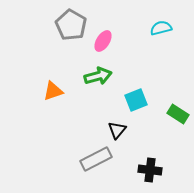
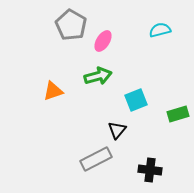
cyan semicircle: moved 1 px left, 2 px down
green rectangle: rotated 50 degrees counterclockwise
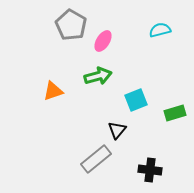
green rectangle: moved 3 px left, 1 px up
gray rectangle: rotated 12 degrees counterclockwise
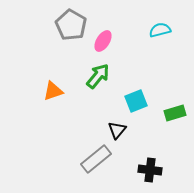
green arrow: rotated 36 degrees counterclockwise
cyan square: moved 1 px down
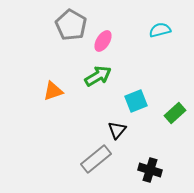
green arrow: rotated 20 degrees clockwise
green rectangle: rotated 25 degrees counterclockwise
black cross: rotated 10 degrees clockwise
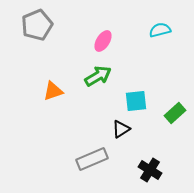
gray pentagon: moved 34 px left; rotated 20 degrees clockwise
cyan square: rotated 15 degrees clockwise
black triangle: moved 4 px right, 1 px up; rotated 18 degrees clockwise
gray rectangle: moved 4 px left; rotated 16 degrees clockwise
black cross: rotated 15 degrees clockwise
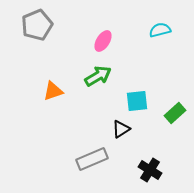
cyan square: moved 1 px right
